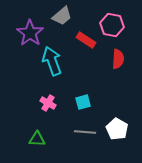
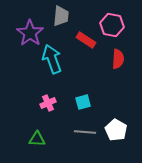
gray trapezoid: moved 1 px left; rotated 45 degrees counterclockwise
cyan arrow: moved 2 px up
pink cross: rotated 35 degrees clockwise
white pentagon: moved 1 px left, 1 px down
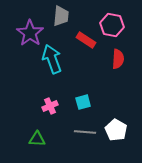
pink cross: moved 2 px right, 3 px down
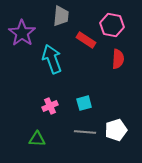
purple star: moved 8 px left
cyan square: moved 1 px right, 1 px down
white pentagon: rotated 25 degrees clockwise
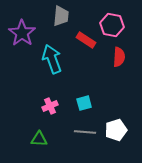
red semicircle: moved 1 px right, 2 px up
green triangle: moved 2 px right
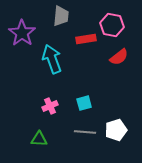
red rectangle: moved 1 px up; rotated 42 degrees counterclockwise
red semicircle: rotated 48 degrees clockwise
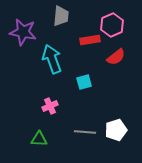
pink hexagon: rotated 25 degrees clockwise
purple star: moved 1 px right, 1 px up; rotated 24 degrees counterclockwise
red rectangle: moved 4 px right, 1 px down
red semicircle: moved 3 px left
cyan square: moved 21 px up
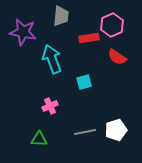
red rectangle: moved 1 px left, 2 px up
red semicircle: moved 1 px right; rotated 72 degrees clockwise
gray line: rotated 15 degrees counterclockwise
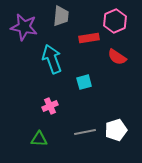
pink hexagon: moved 3 px right, 4 px up
purple star: moved 1 px right, 5 px up
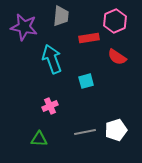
cyan square: moved 2 px right, 1 px up
